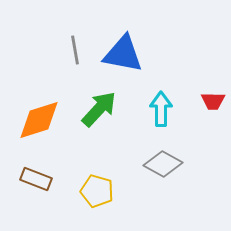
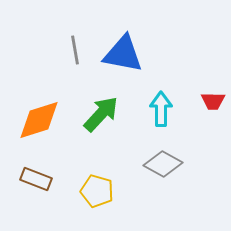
green arrow: moved 2 px right, 5 px down
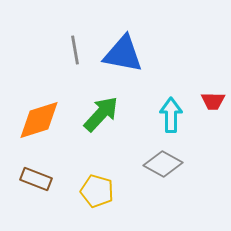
cyan arrow: moved 10 px right, 6 px down
